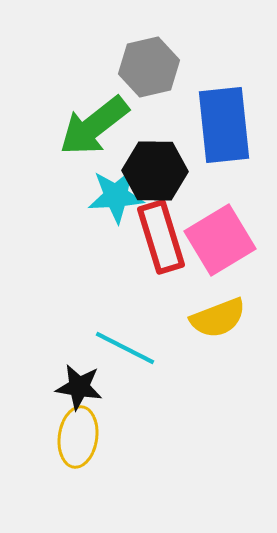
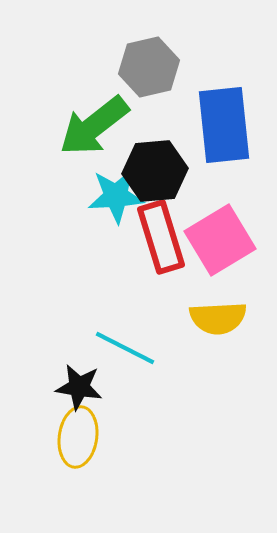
black hexagon: rotated 6 degrees counterclockwise
yellow semicircle: rotated 18 degrees clockwise
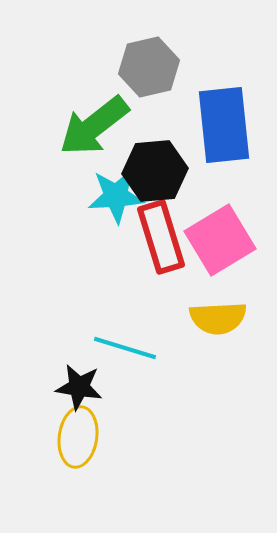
cyan line: rotated 10 degrees counterclockwise
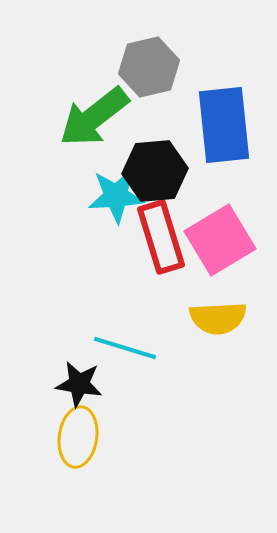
green arrow: moved 9 px up
black star: moved 3 px up
